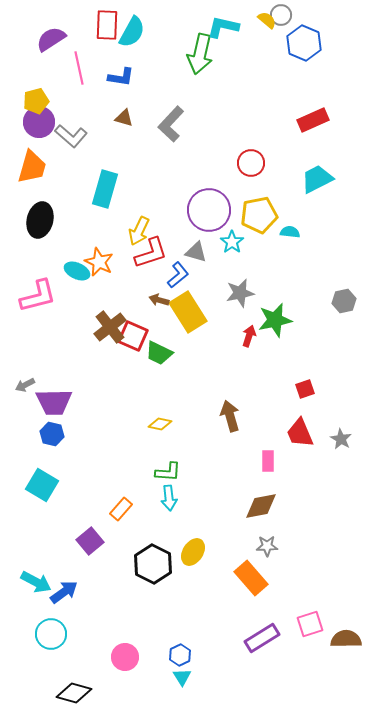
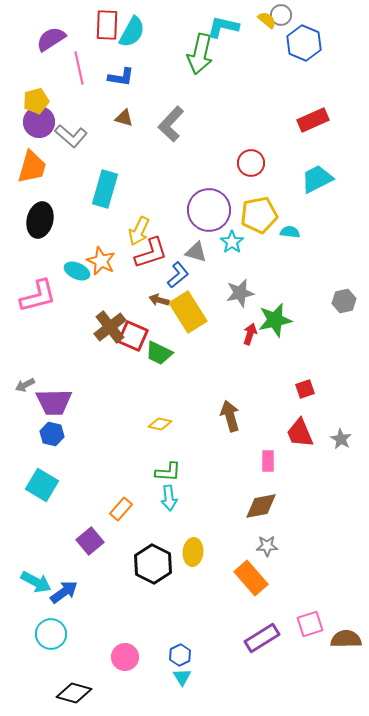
orange star at (99, 262): moved 2 px right, 1 px up
red arrow at (249, 336): moved 1 px right, 2 px up
yellow ellipse at (193, 552): rotated 28 degrees counterclockwise
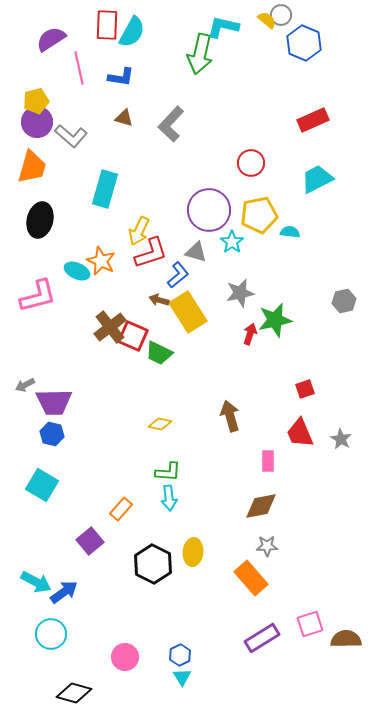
purple circle at (39, 122): moved 2 px left
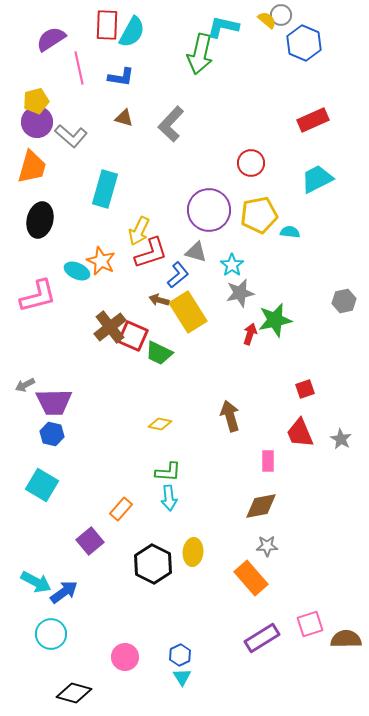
cyan star at (232, 242): moved 23 px down
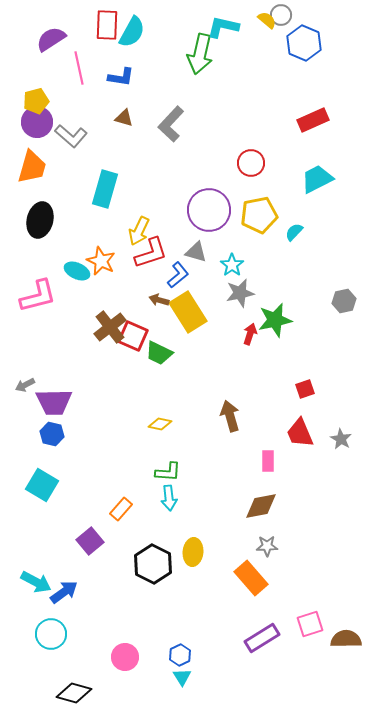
cyan semicircle at (290, 232): moved 4 px right; rotated 54 degrees counterclockwise
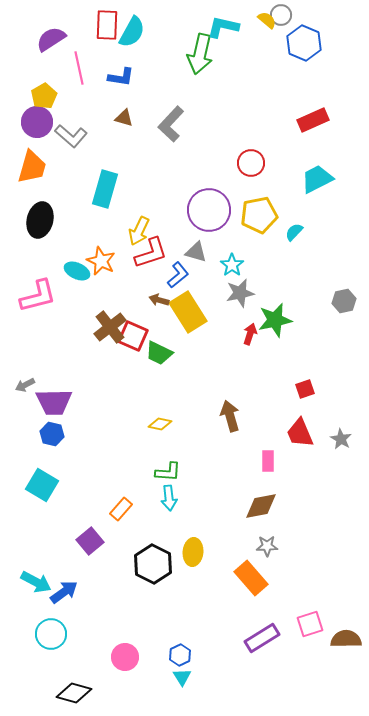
yellow pentagon at (36, 101): moved 8 px right, 5 px up; rotated 15 degrees counterclockwise
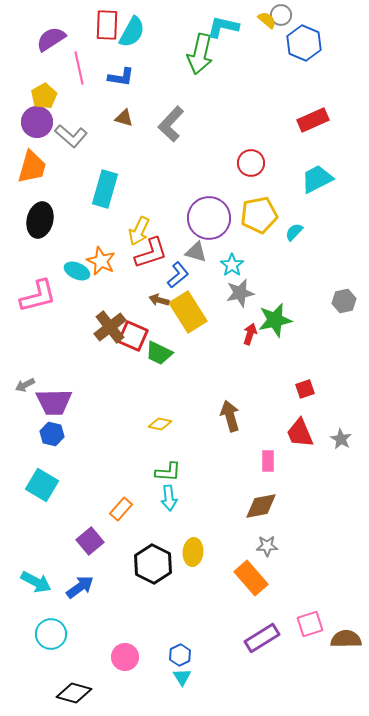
purple circle at (209, 210): moved 8 px down
blue arrow at (64, 592): moved 16 px right, 5 px up
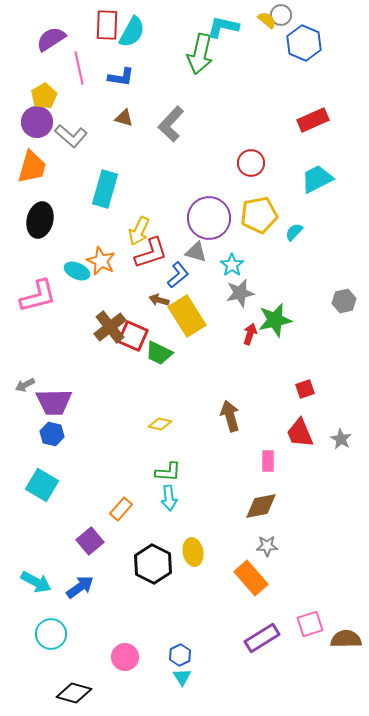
yellow rectangle at (188, 312): moved 1 px left, 4 px down
yellow ellipse at (193, 552): rotated 16 degrees counterclockwise
